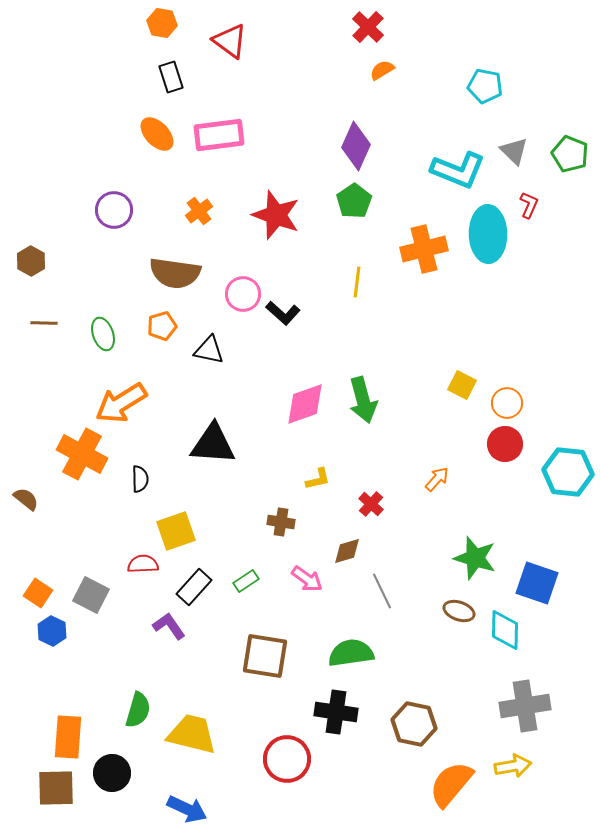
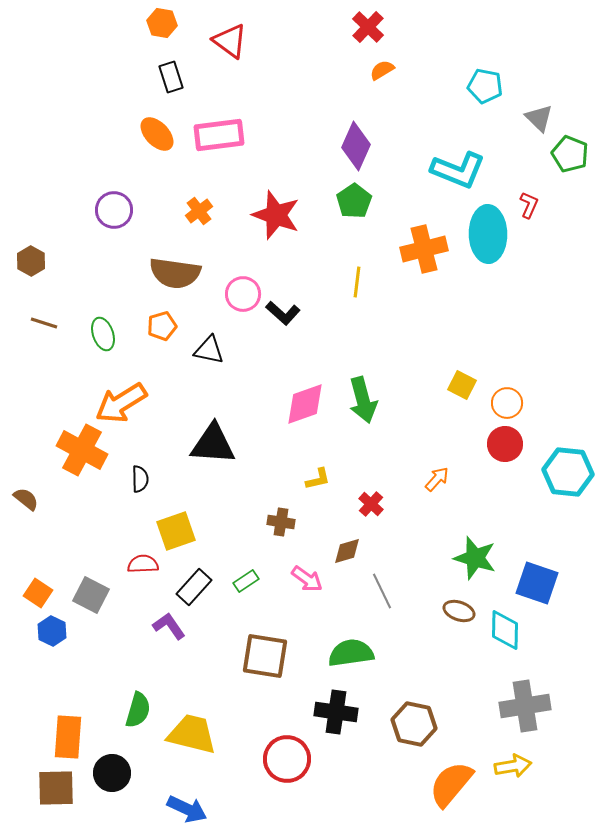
gray triangle at (514, 151): moved 25 px right, 33 px up
brown line at (44, 323): rotated 16 degrees clockwise
orange cross at (82, 454): moved 4 px up
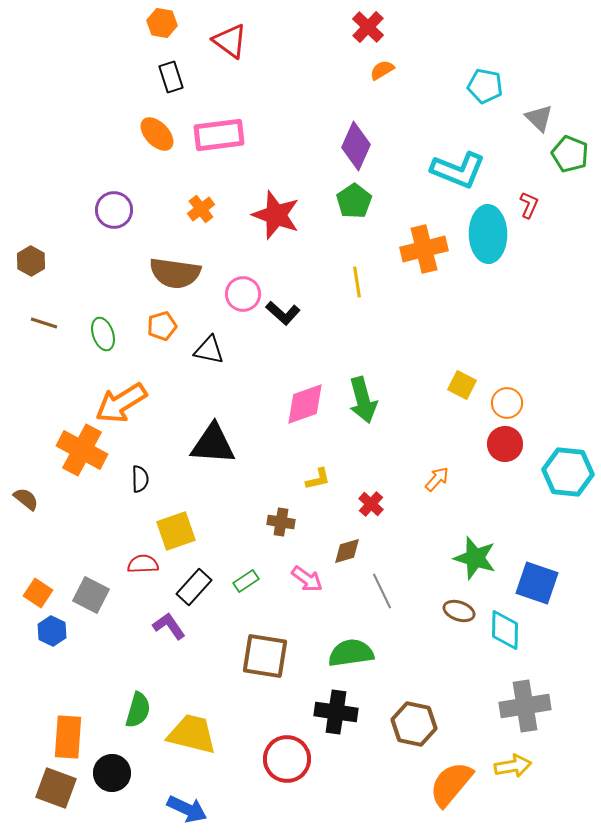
orange cross at (199, 211): moved 2 px right, 2 px up
yellow line at (357, 282): rotated 16 degrees counterclockwise
brown square at (56, 788): rotated 21 degrees clockwise
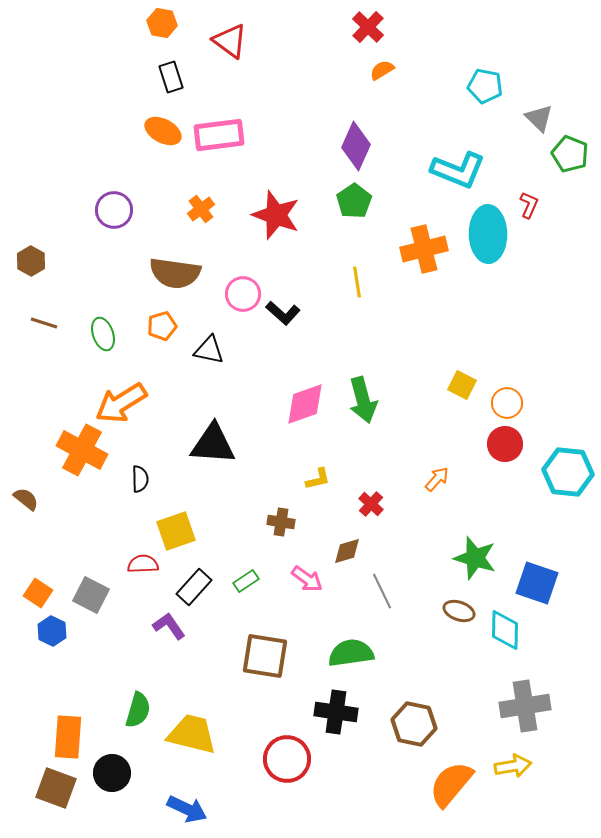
orange ellipse at (157, 134): moved 6 px right, 3 px up; rotated 18 degrees counterclockwise
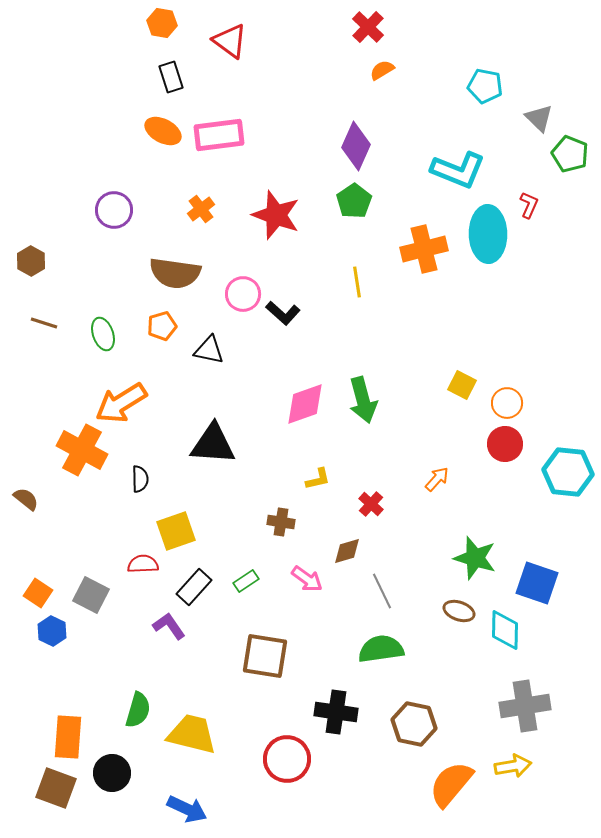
green semicircle at (351, 653): moved 30 px right, 4 px up
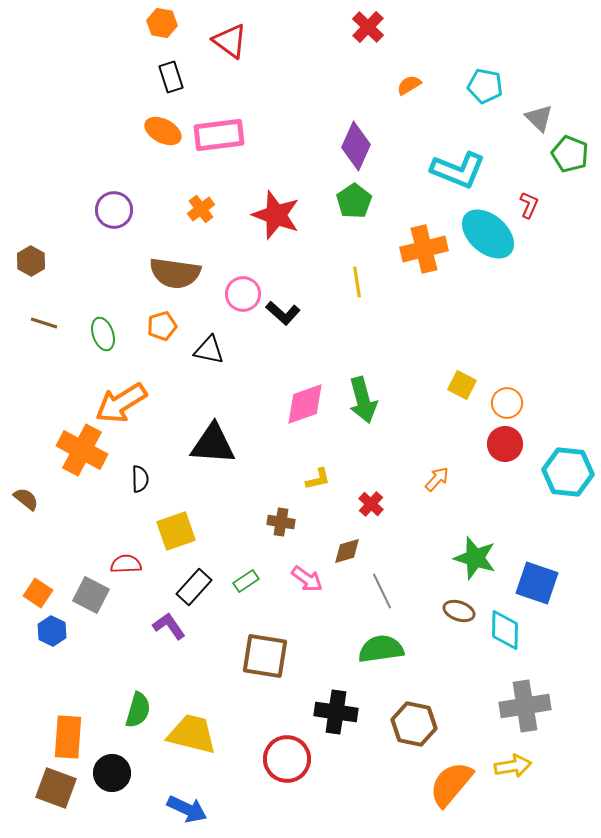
orange semicircle at (382, 70): moved 27 px right, 15 px down
cyan ellipse at (488, 234): rotated 48 degrees counterclockwise
red semicircle at (143, 564): moved 17 px left
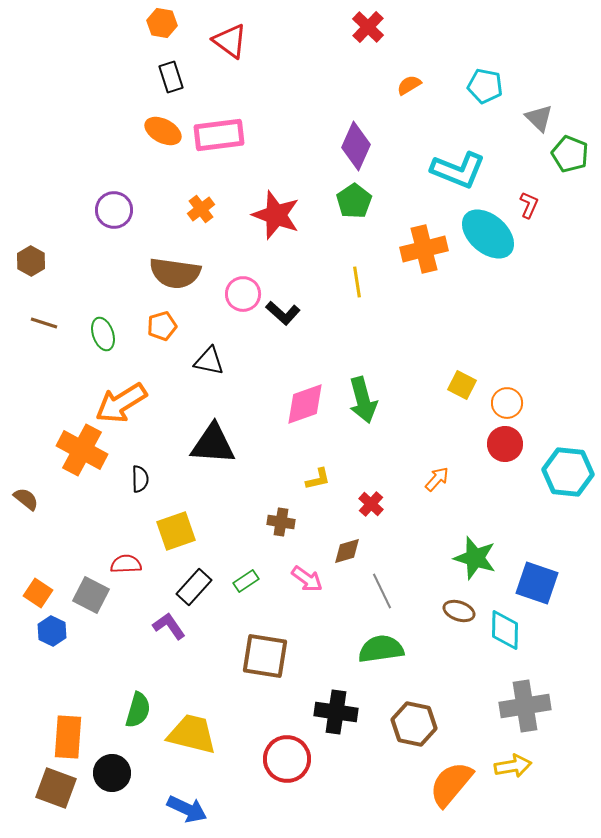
black triangle at (209, 350): moved 11 px down
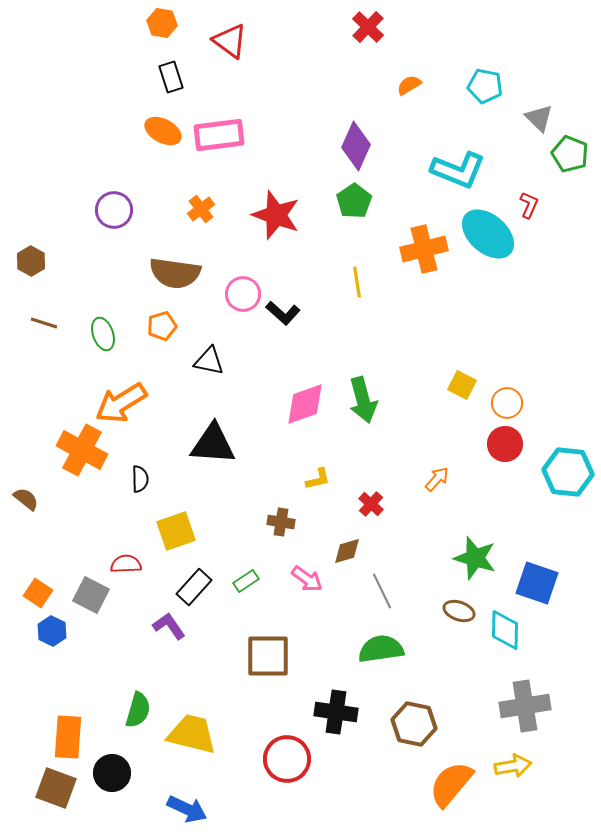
brown square at (265, 656): moved 3 px right; rotated 9 degrees counterclockwise
